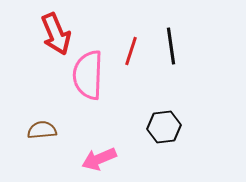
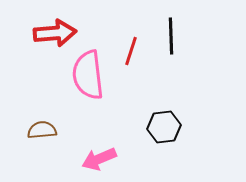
red arrow: moved 1 px left, 1 px up; rotated 72 degrees counterclockwise
black line: moved 10 px up; rotated 6 degrees clockwise
pink semicircle: rotated 9 degrees counterclockwise
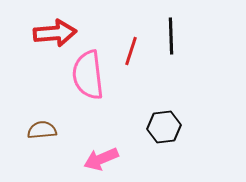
pink arrow: moved 2 px right
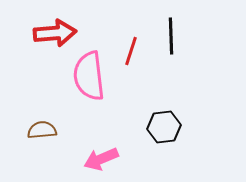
pink semicircle: moved 1 px right, 1 px down
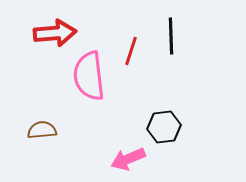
pink arrow: moved 27 px right
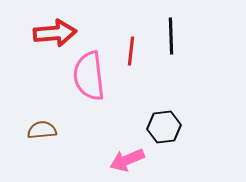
red line: rotated 12 degrees counterclockwise
pink arrow: moved 1 px left, 1 px down
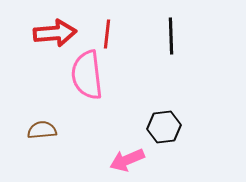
red line: moved 24 px left, 17 px up
pink semicircle: moved 2 px left, 1 px up
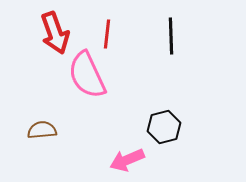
red arrow: rotated 75 degrees clockwise
pink semicircle: rotated 18 degrees counterclockwise
black hexagon: rotated 8 degrees counterclockwise
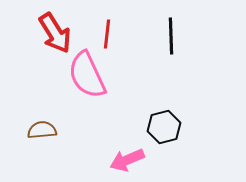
red arrow: rotated 12 degrees counterclockwise
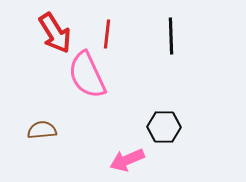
black hexagon: rotated 16 degrees clockwise
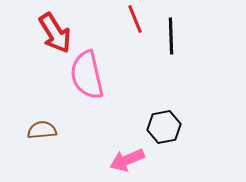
red line: moved 28 px right, 15 px up; rotated 28 degrees counterclockwise
pink semicircle: rotated 12 degrees clockwise
black hexagon: rotated 12 degrees counterclockwise
